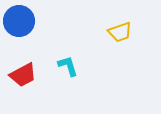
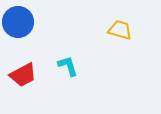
blue circle: moved 1 px left, 1 px down
yellow trapezoid: moved 2 px up; rotated 145 degrees counterclockwise
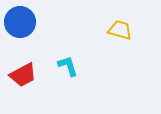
blue circle: moved 2 px right
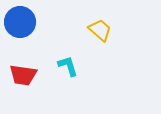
yellow trapezoid: moved 20 px left; rotated 25 degrees clockwise
red trapezoid: rotated 36 degrees clockwise
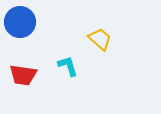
yellow trapezoid: moved 9 px down
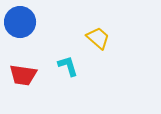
yellow trapezoid: moved 2 px left, 1 px up
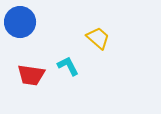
cyan L-shape: rotated 10 degrees counterclockwise
red trapezoid: moved 8 px right
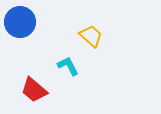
yellow trapezoid: moved 7 px left, 2 px up
red trapezoid: moved 3 px right, 15 px down; rotated 32 degrees clockwise
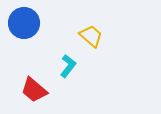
blue circle: moved 4 px right, 1 px down
cyan L-shape: rotated 65 degrees clockwise
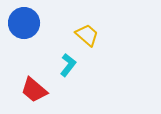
yellow trapezoid: moved 4 px left, 1 px up
cyan L-shape: moved 1 px up
